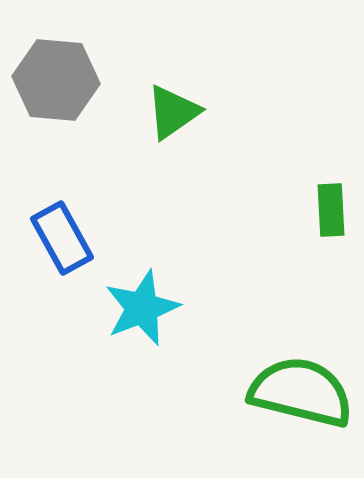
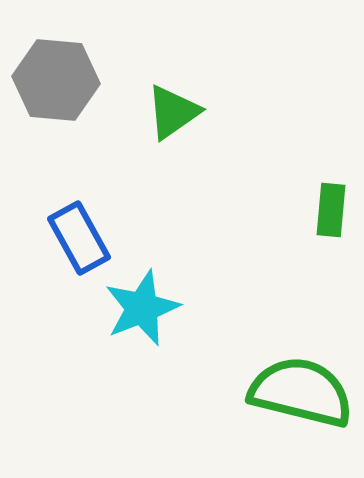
green rectangle: rotated 8 degrees clockwise
blue rectangle: moved 17 px right
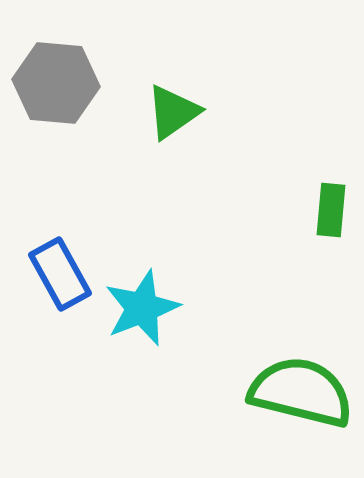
gray hexagon: moved 3 px down
blue rectangle: moved 19 px left, 36 px down
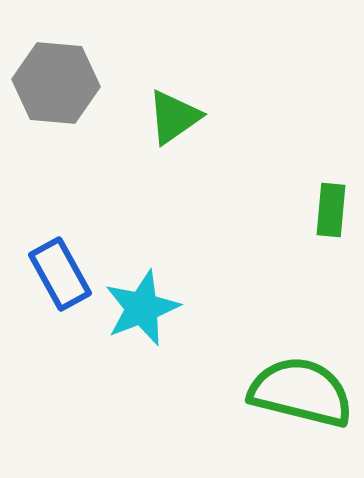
green triangle: moved 1 px right, 5 px down
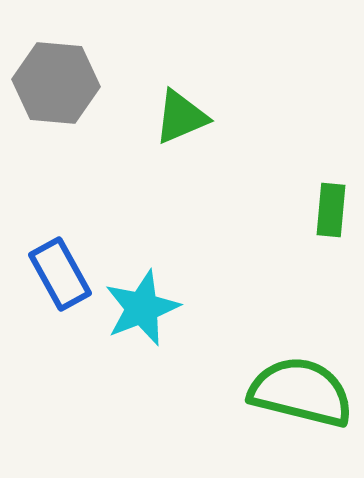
green triangle: moved 7 px right; rotated 12 degrees clockwise
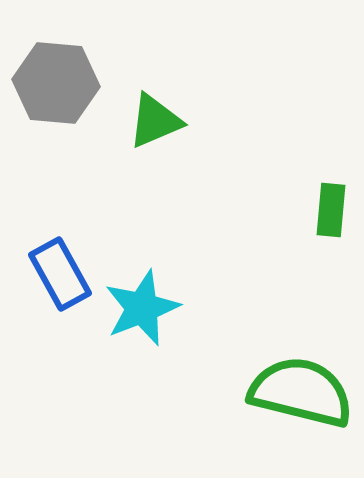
green triangle: moved 26 px left, 4 px down
